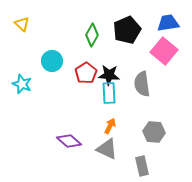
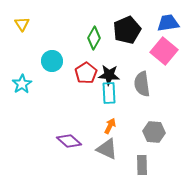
yellow triangle: rotated 14 degrees clockwise
green diamond: moved 2 px right, 3 px down
cyan star: rotated 18 degrees clockwise
gray rectangle: moved 1 px up; rotated 12 degrees clockwise
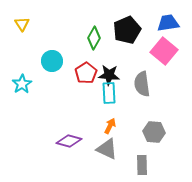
purple diamond: rotated 25 degrees counterclockwise
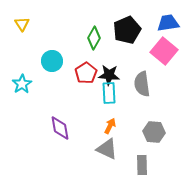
purple diamond: moved 9 px left, 13 px up; rotated 65 degrees clockwise
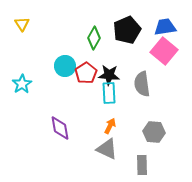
blue trapezoid: moved 3 px left, 4 px down
cyan circle: moved 13 px right, 5 px down
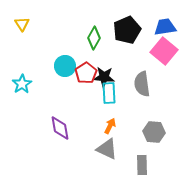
black star: moved 5 px left, 2 px down
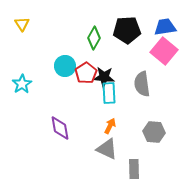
black pentagon: rotated 20 degrees clockwise
gray rectangle: moved 8 px left, 4 px down
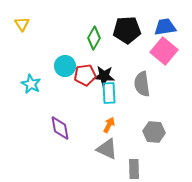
red pentagon: moved 1 px left, 2 px down; rotated 25 degrees clockwise
black star: moved 1 px up
cyan star: moved 9 px right; rotated 12 degrees counterclockwise
orange arrow: moved 1 px left, 1 px up
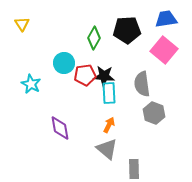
blue trapezoid: moved 1 px right, 8 px up
pink square: moved 1 px up
cyan circle: moved 1 px left, 3 px up
gray hexagon: moved 19 px up; rotated 15 degrees clockwise
gray triangle: rotated 15 degrees clockwise
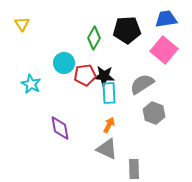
gray semicircle: rotated 65 degrees clockwise
gray triangle: rotated 15 degrees counterclockwise
